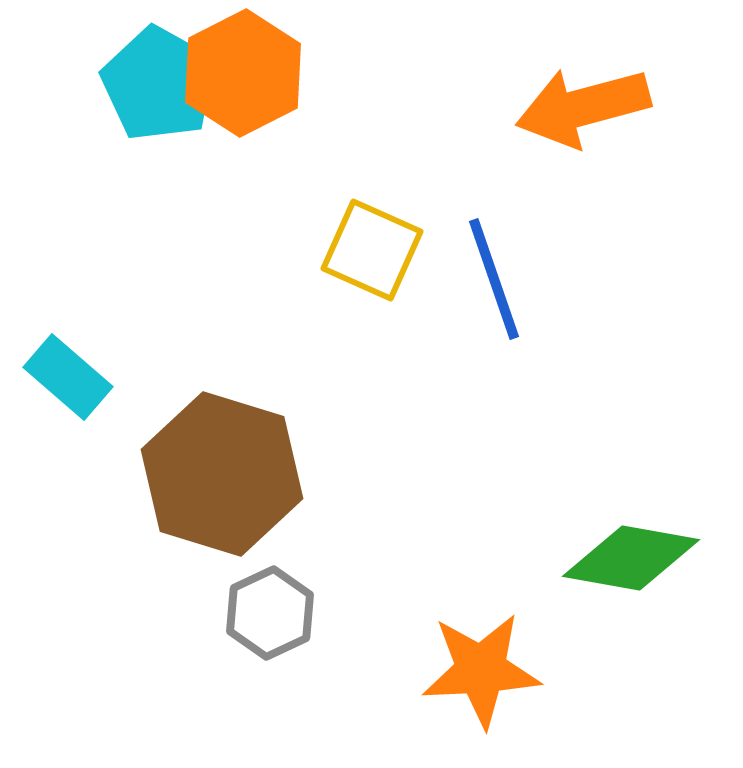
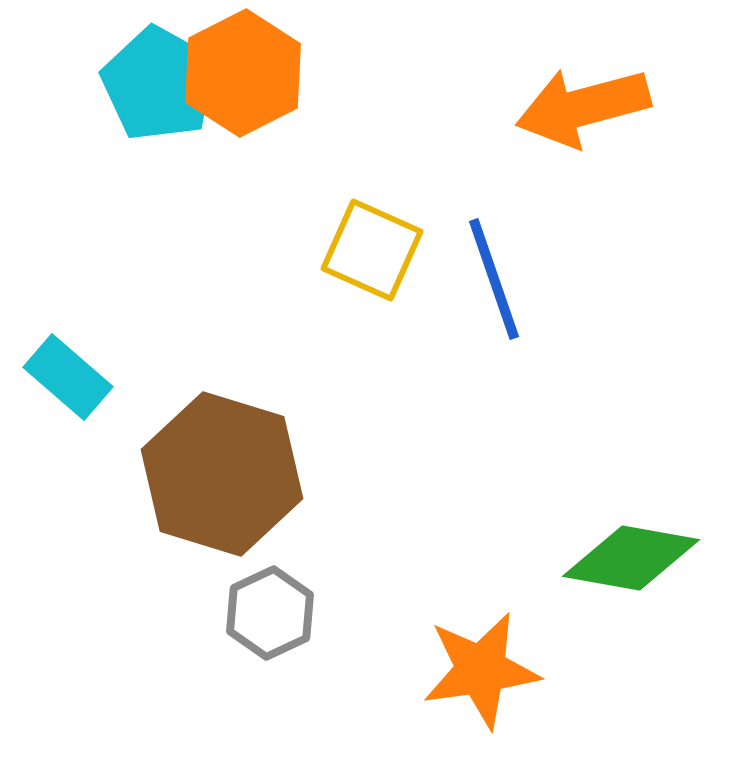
orange star: rotated 5 degrees counterclockwise
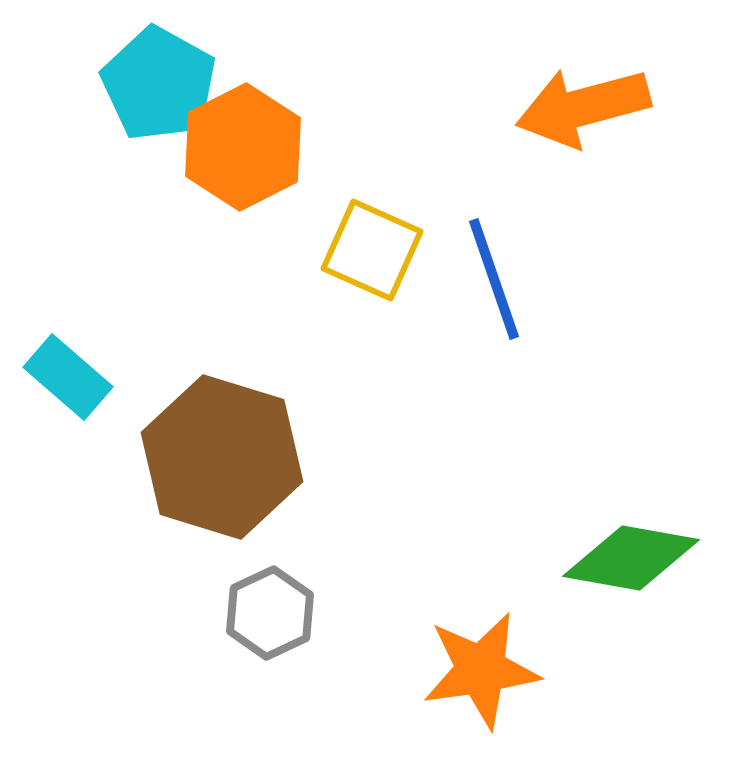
orange hexagon: moved 74 px down
brown hexagon: moved 17 px up
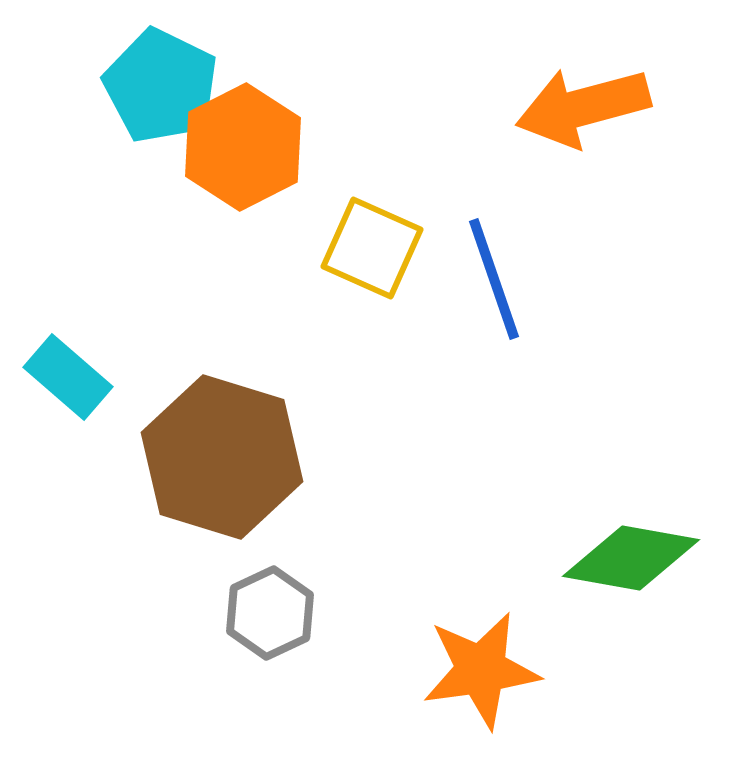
cyan pentagon: moved 2 px right, 2 px down; rotated 3 degrees counterclockwise
yellow square: moved 2 px up
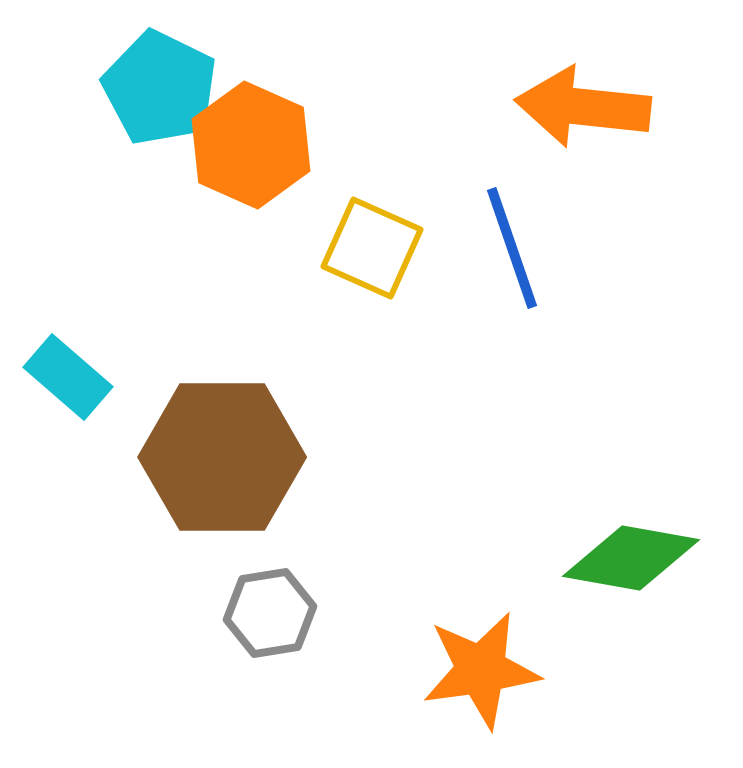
cyan pentagon: moved 1 px left, 2 px down
orange arrow: rotated 21 degrees clockwise
orange hexagon: moved 8 px right, 2 px up; rotated 9 degrees counterclockwise
blue line: moved 18 px right, 31 px up
brown hexagon: rotated 17 degrees counterclockwise
gray hexagon: rotated 16 degrees clockwise
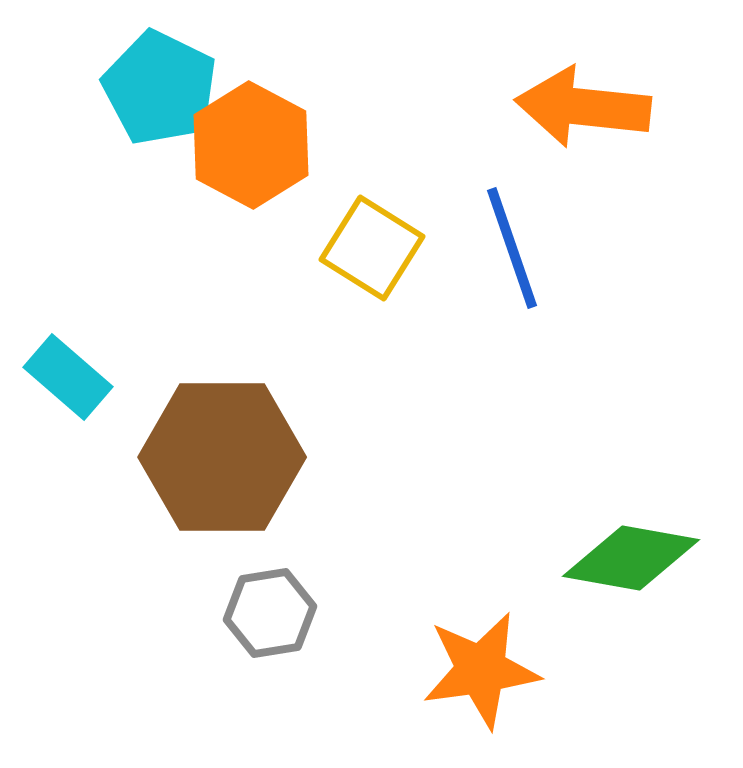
orange hexagon: rotated 4 degrees clockwise
yellow square: rotated 8 degrees clockwise
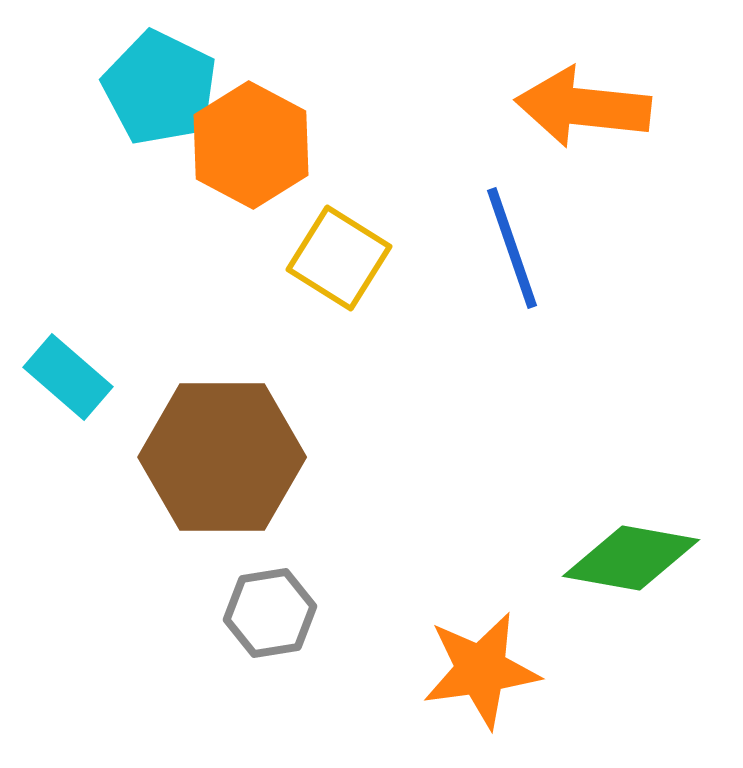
yellow square: moved 33 px left, 10 px down
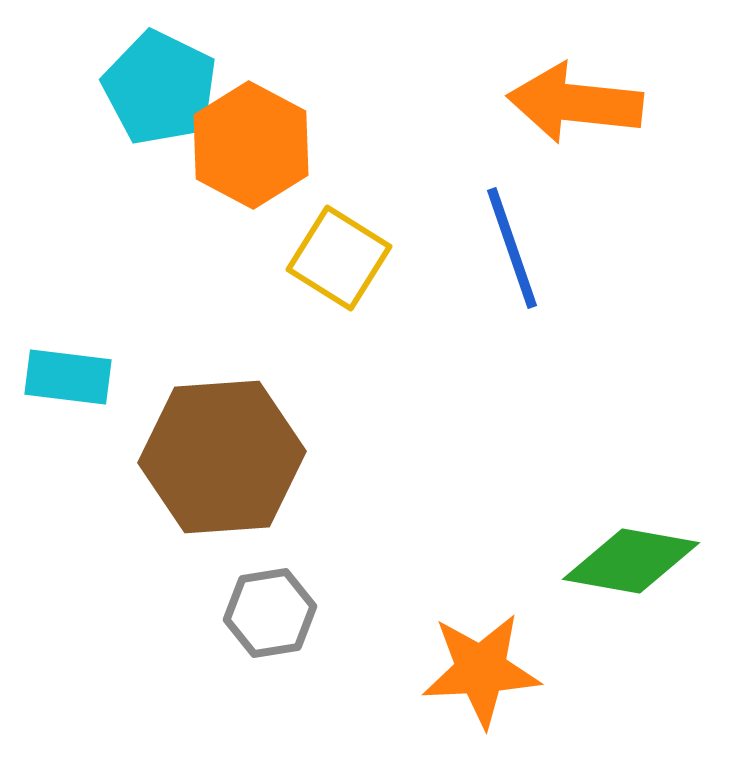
orange arrow: moved 8 px left, 4 px up
cyan rectangle: rotated 34 degrees counterclockwise
brown hexagon: rotated 4 degrees counterclockwise
green diamond: moved 3 px down
orange star: rotated 5 degrees clockwise
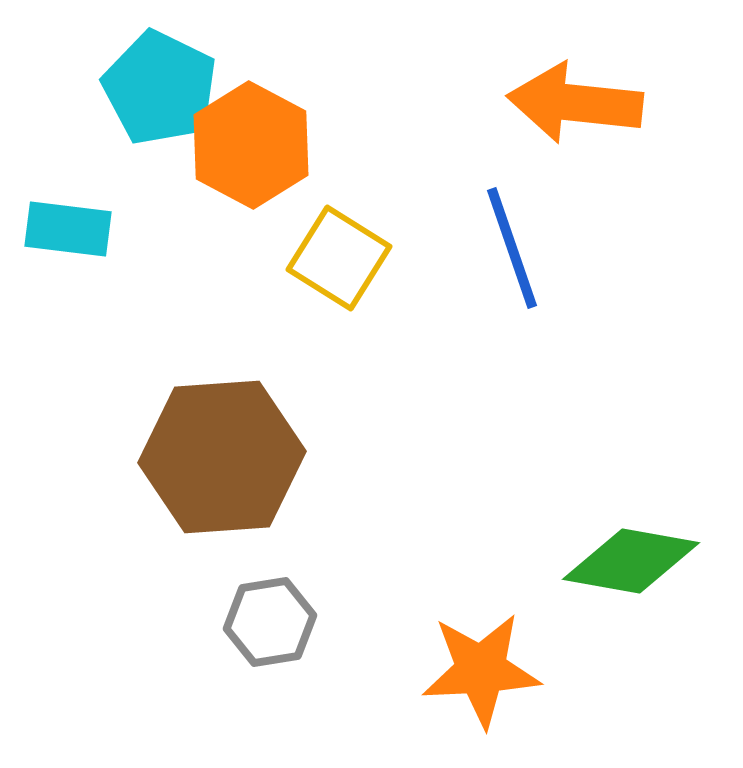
cyan rectangle: moved 148 px up
gray hexagon: moved 9 px down
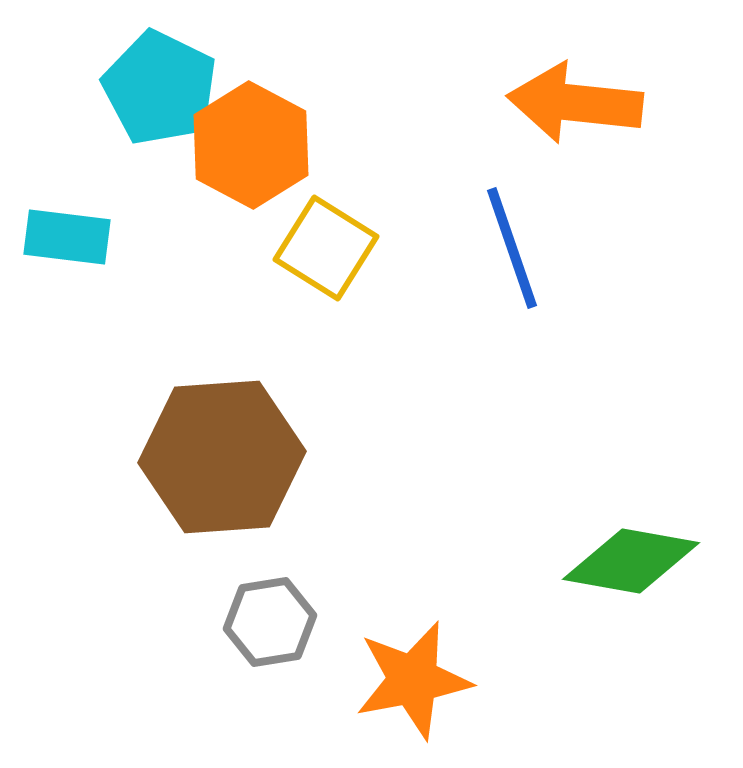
cyan rectangle: moved 1 px left, 8 px down
yellow square: moved 13 px left, 10 px up
orange star: moved 68 px left, 10 px down; rotated 8 degrees counterclockwise
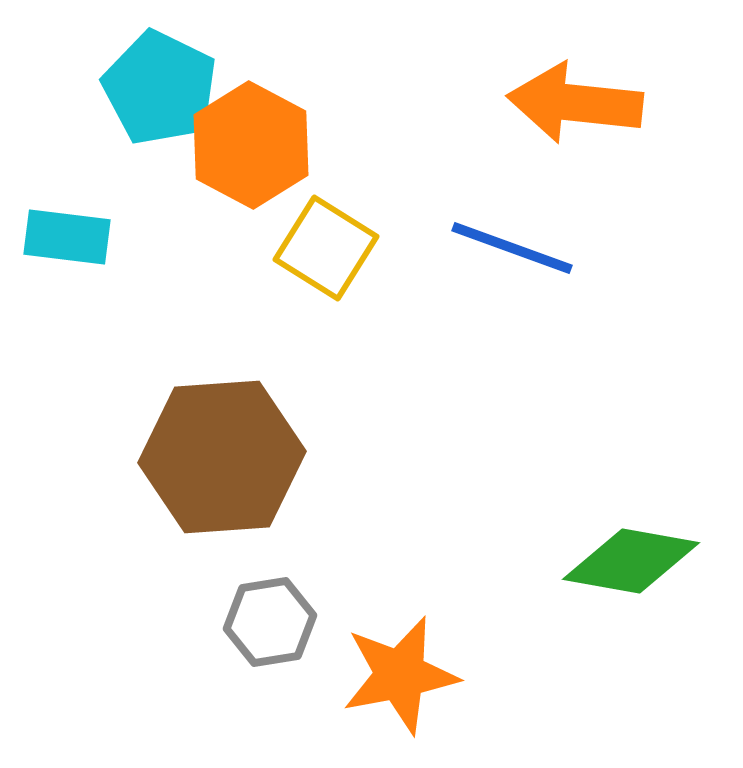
blue line: rotated 51 degrees counterclockwise
orange star: moved 13 px left, 5 px up
